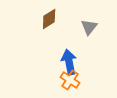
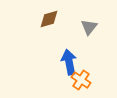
brown diamond: rotated 15 degrees clockwise
orange cross: moved 11 px right
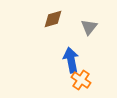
brown diamond: moved 4 px right
blue arrow: moved 2 px right, 2 px up
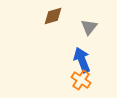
brown diamond: moved 3 px up
blue arrow: moved 11 px right; rotated 10 degrees counterclockwise
